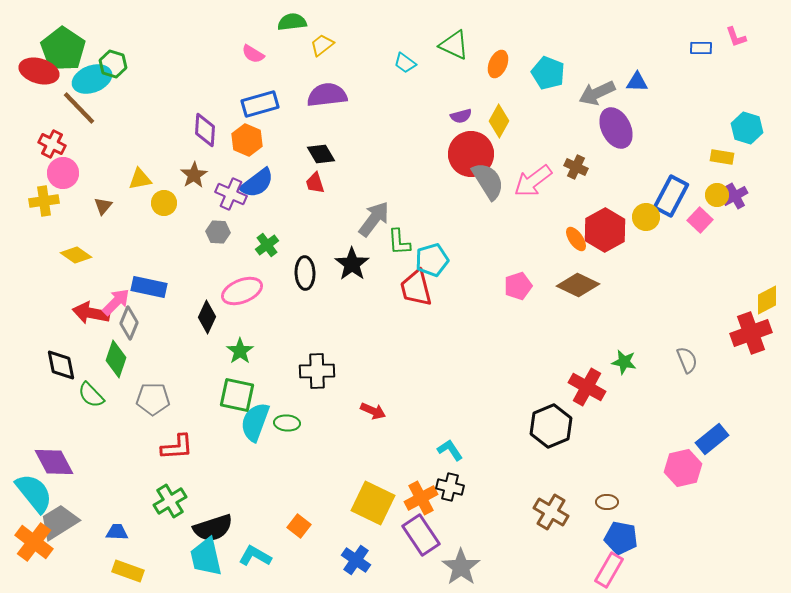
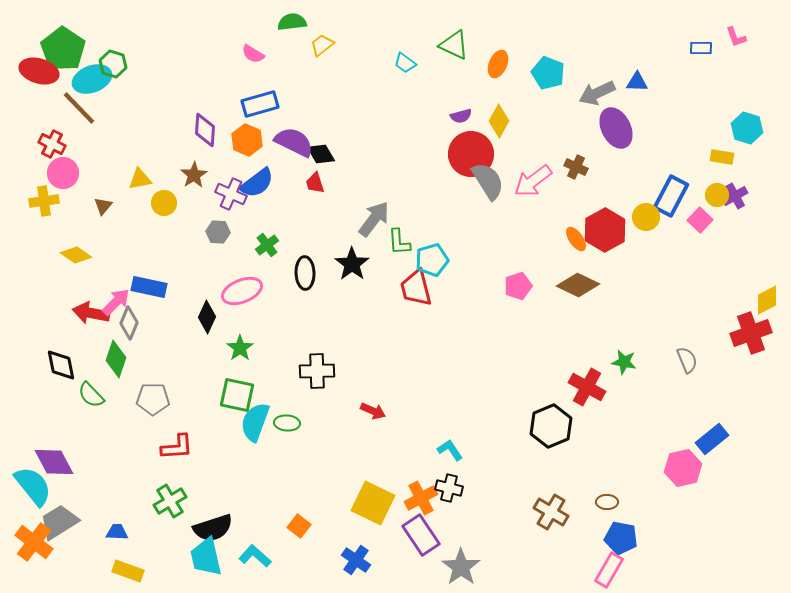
purple semicircle at (327, 95): moved 33 px left, 47 px down; rotated 33 degrees clockwise
green star at (240, 351): moved 3 px up
black cross at (450, 487): moved 1 px left, 1 px down
cyan semicircle at (34, 493): moved 1 px left, 7 px up
cyan L-shape at (255, 556): rotated 12 degrees clockwise
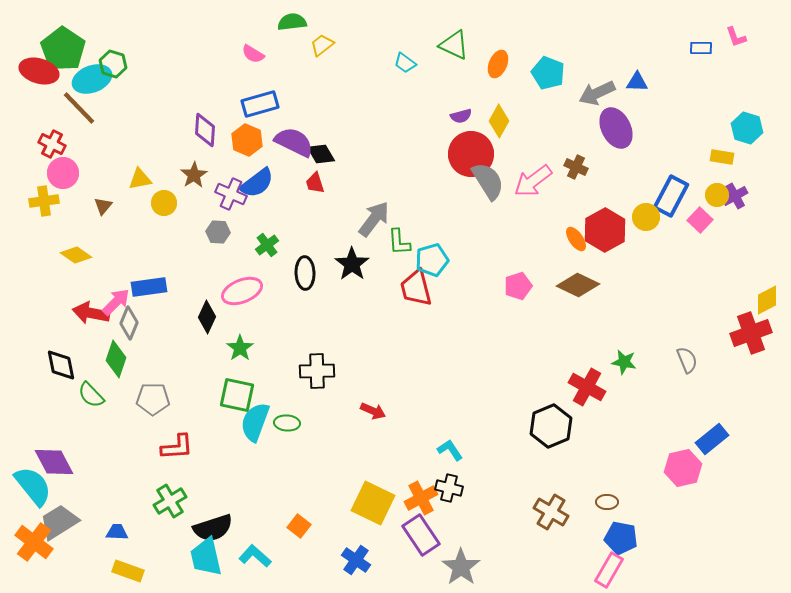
blue rectangle at (149, 287): rotated 20 degrees counterclockwise
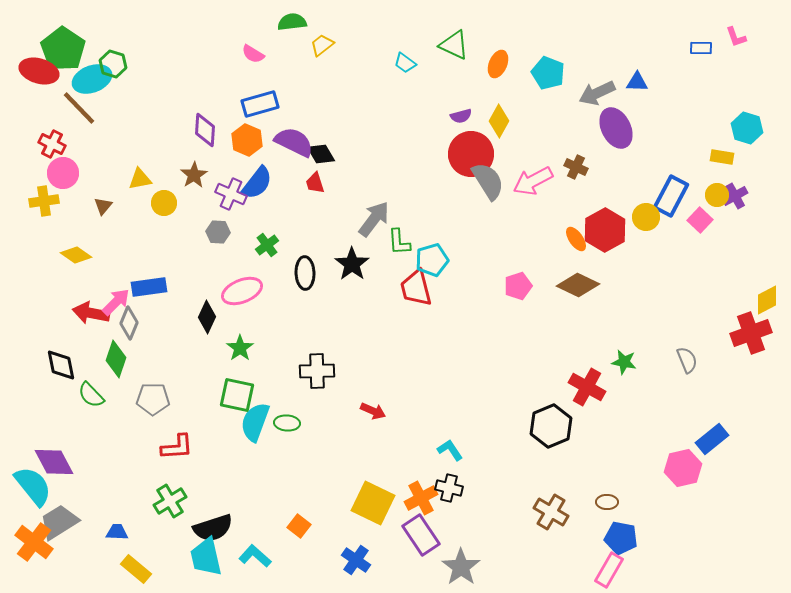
pink arrow at (533, 181): rotated 9 degrees clockwise
blue semicircle at (257, 183): rotated 15 degrees counterclockwise
yellow rectangle at (128, 571): moved 8 px right, 2 px up; rotated 20 degrees clockwise
